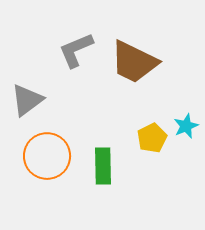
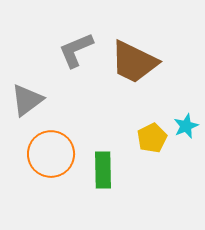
orange circle: moved 4 px right, 2 px up
green rectangle: moved 4 px down
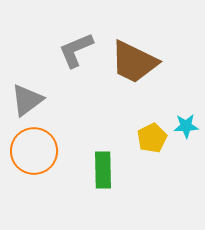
cyan star: rotated 20 degrees clockwise
orange circle: moved 17 px left, 3 px up
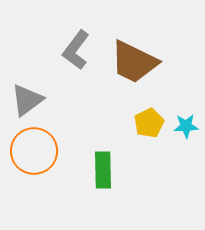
gray L-shape: rotated 30 degrees counterclockwise
yellow pentagon: moved 3 px left, 15 px up
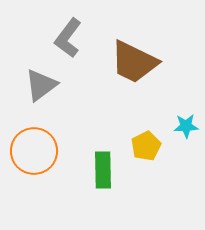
gray L-shape: moved 8 px left, 12 px up
gray triangle: moved 14 px right, 15 px up
yellow pentagon: moved 3 px left, 23 px down
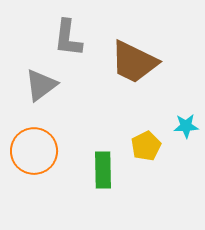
gray L-shape: rotated 30 degrees counterclockwise
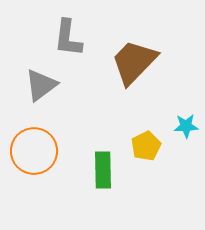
brown trapezoid: rotated 108 degrees clockwise
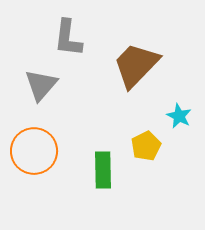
brown trapezoid: moved 2 px right, 3 px down
gray triangle: rotated 12 degrees counterclockwise
cyan star: moved 7 px left, 10 px up; rotated 30 degrees clockwise
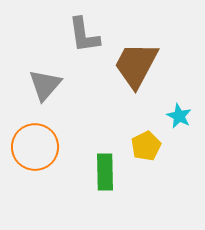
gray L-shape: moved 16 px right, 3 px up; rotated 15 degrees counterclockwise
brown trapezoid: rotated 16 degrees counterclockwise
gray triangle: moved 4 px right
orange circle: moved 1 px right, 4 px up
green rectangle: moved 2 px right, 2 px down
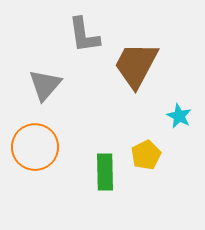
yellow pentagon: moved 9 px down
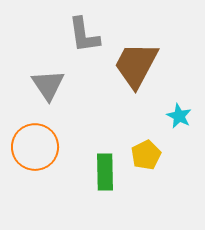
gray triangle: moved 3 px right; rotated 15 degrees counterclockwise
